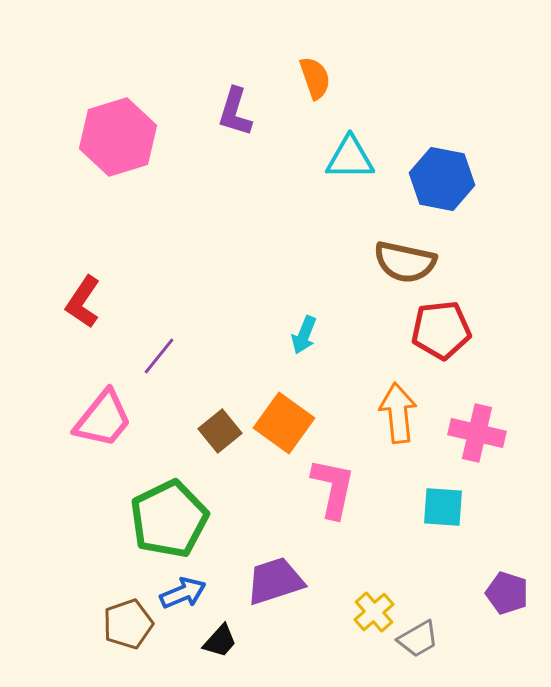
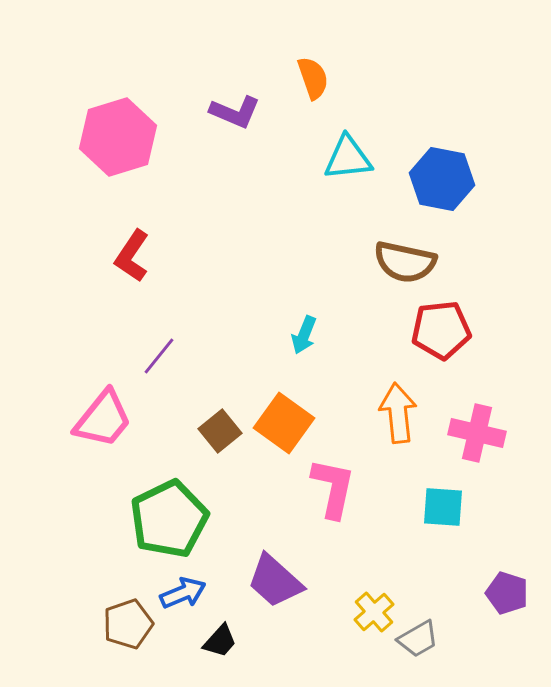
orange semicircle: moved 2 px left
purple L-shape: rotated 84 degrees counterclockwise
cyan triangle: moved 2 px left; rotated 6 degrees counterclockwise
red L-shape: moved 49 px right, 46 px up
purple trapezoid: rotated 120 degrees counterclockwise
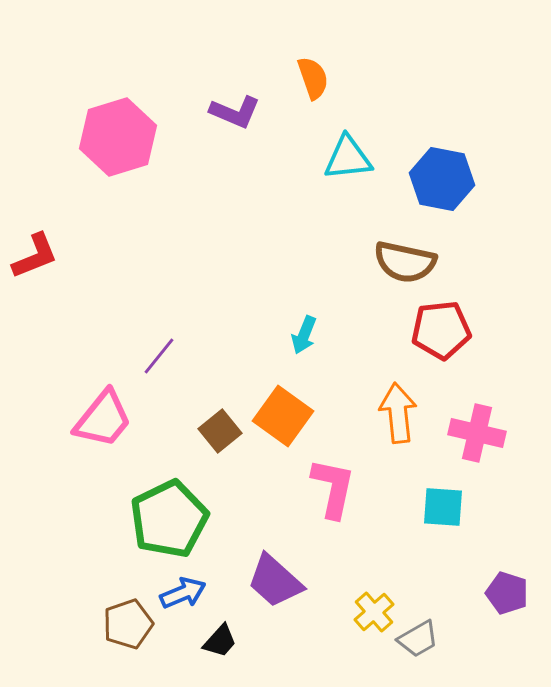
red L-shape: moved 97 px left; rotated 146 degrees counterclockwise
orange square: moved 1 px left, 7 px up
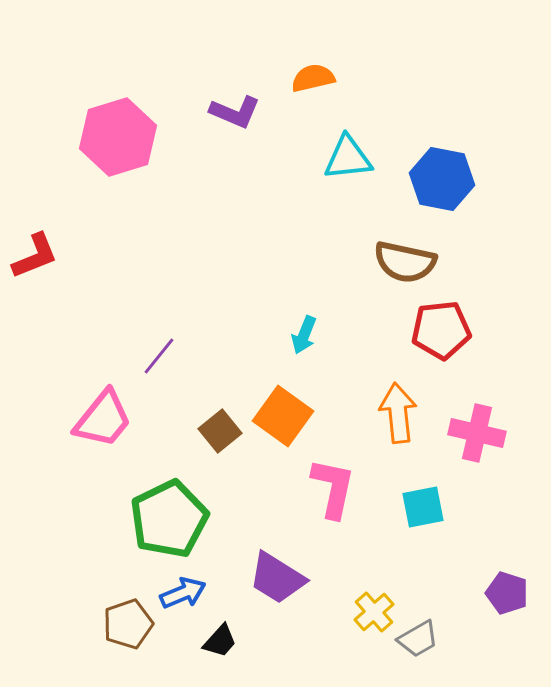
orange semicircle: rotated 84 degrees counterclockwise
cyan square: moved 20 px left; rotated 15 degrees counterclockwise
purple trapezoid: moved 2 px right, 3 px up; rotated 10 degrees counterclockwise
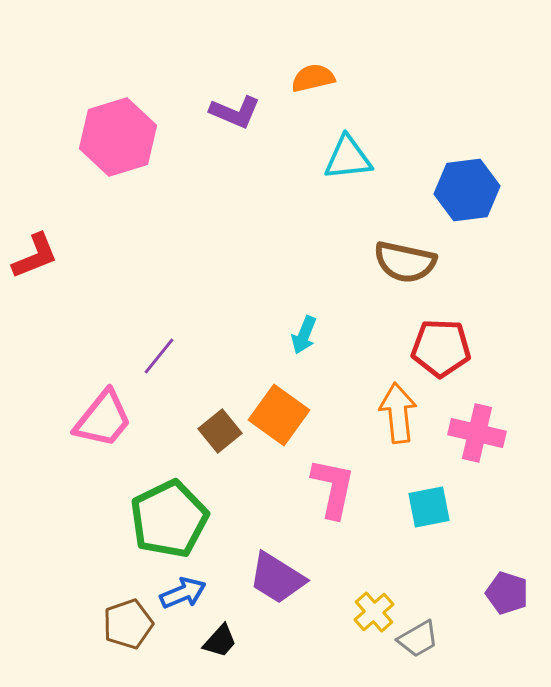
blue hexagon: moved 25 px right, 11 px down; rotated 18 degrees counterclockwise
red pentagon: moved 18 px down; rotated 8 degrees clockwise
orange square: moved 4 px left, 1 px up
cyan square: moved 6 px right
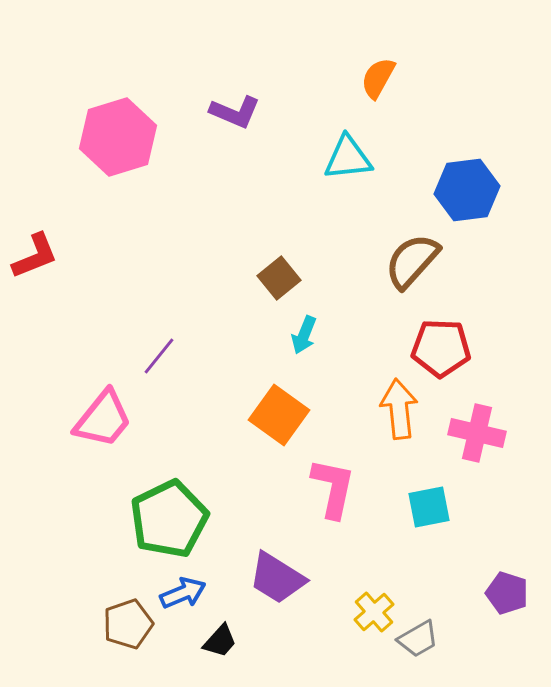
orange semicircle: moved 65 px right; rotated 48 degrees counterclockwise
brown semicircle: moved 7 px right, 1 px up; rotated 120 degrees clockwise
orange arrow: moved 1 px right, 4 px up
brown square: moved 59 px right, 153 px up
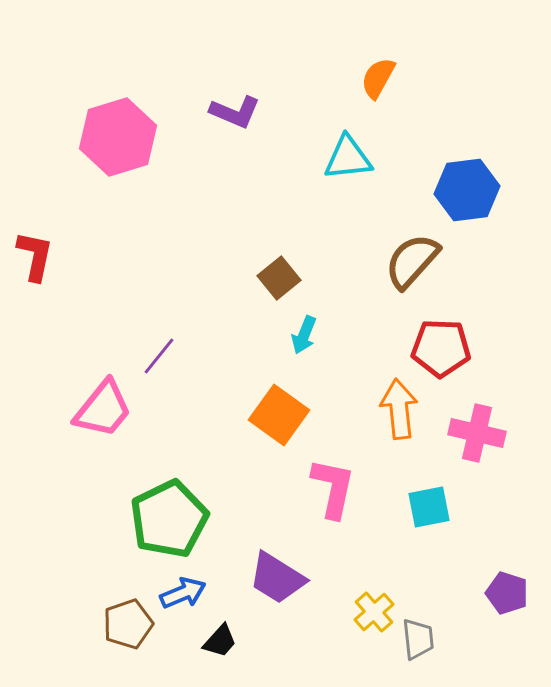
red L-shape: rotated 56 degrees counterclockwise
pink trapezoid: moved 10 px up
gray trapezoid: rotated 66 degrees counterclockwise
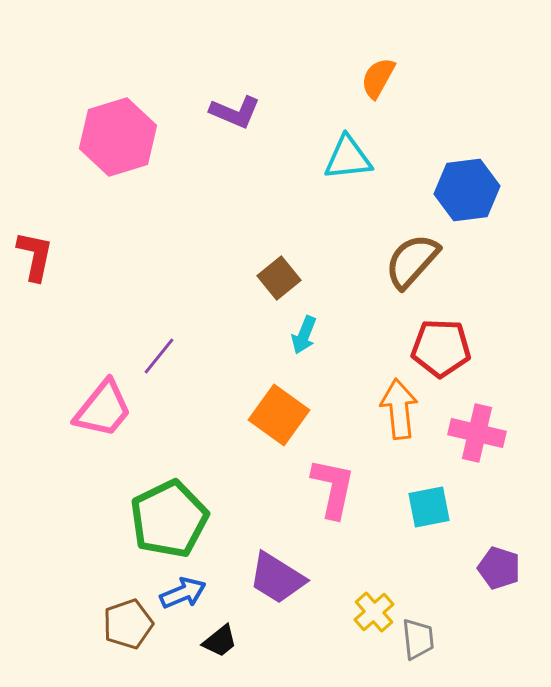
purple pentagon: moved 8 px left, 25 px up
black trapezoid: rotated 9 degrees clockwise
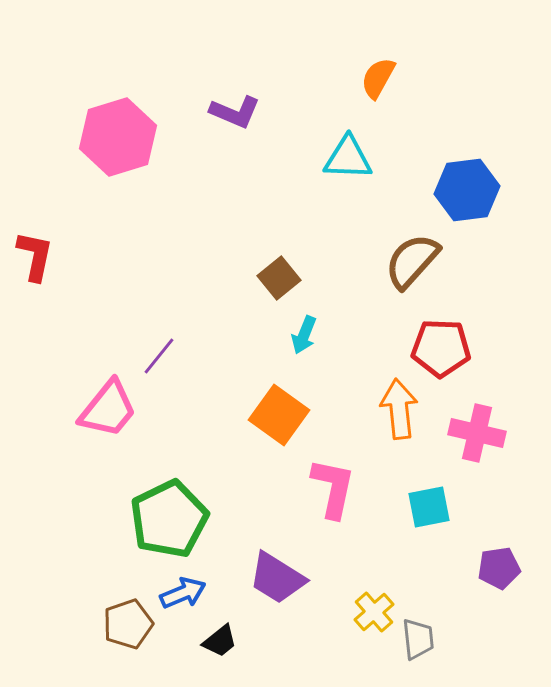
cyan triangle: rotated 8 degrees clockwise
pink trapezoid: moved 5 px right
purple pentagon: rotated 27 degrees counterclockwise
